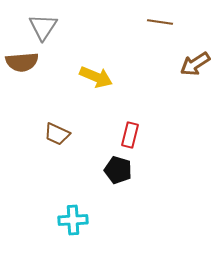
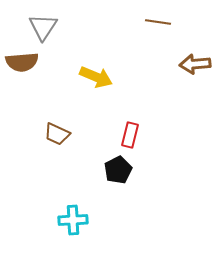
brown line: moved 2 px left
brown arrow: rotated 28 degrees clockwise
black pentagon: rotated 28 degrees clockwise
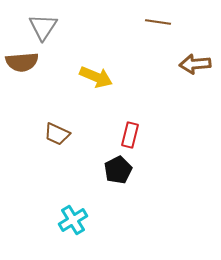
cyan cross: rotated 28 degrees counterclockwise
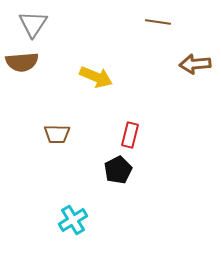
gray triangle: moved 10 px left, 3 px up
brown trapezoid: rotated 24 degrees counterclockwise
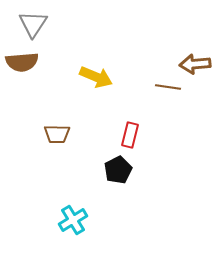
brown line: moved 10 px right, 65 px down
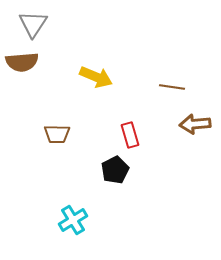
brown arrow: moved 60 px down
brown line: moved 4 px right
red rectangle: rotated 30 degrees counterclockwise
black pentagon: moved 3 px left
